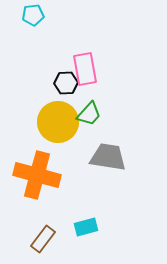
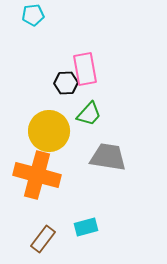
yellow circle: moved 9 px left, 9 px down
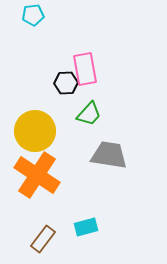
yellow circle: moved 14 px left
gray trapezoid: moved 1 px right, 2 px up
orange cross: rotated 18 degrees clockwise
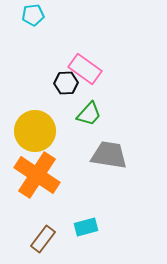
pink rectangle: rotated 44 degrees counterclockwise
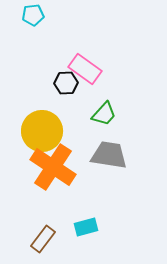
green trapezoid: moved 15 px right
yellow circle: moved 7 px right
orange cross: moved 16 px right, 8 px up
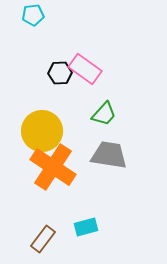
black hexagon: moved 6 px left, 10 px up
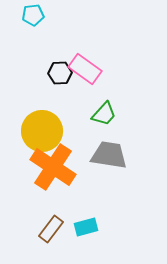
brown rectangle: moved 8 px right, 10 px up
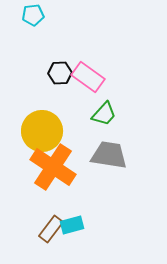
pink rectangle: moved 3 px right, 8 px down
cyan rectangle: moved 14 px left, 2 px up
